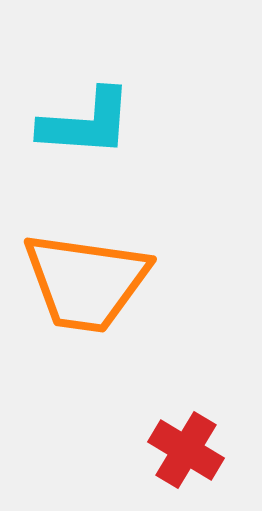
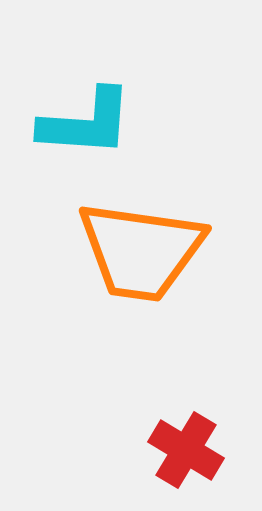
orange trapezoid: moved 55 px right, 31 px up
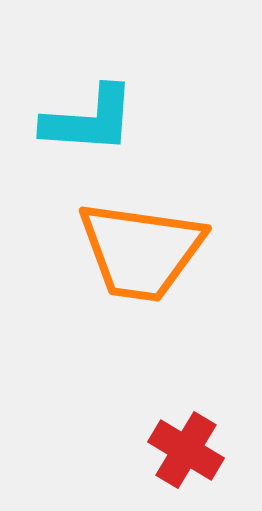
cyan L-shape: moved 3 px right, 3 px up
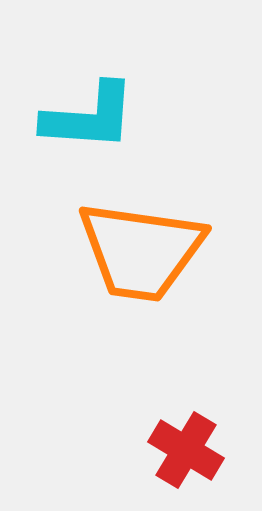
cyan L-shape: moved 3 px up
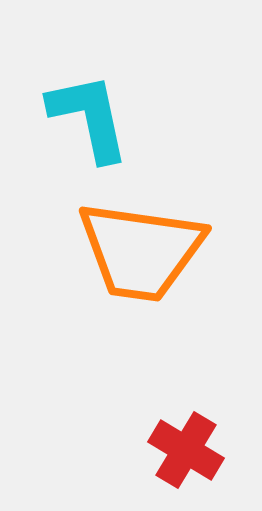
cyan L-shape: rotated 106 degrees counterclockwise
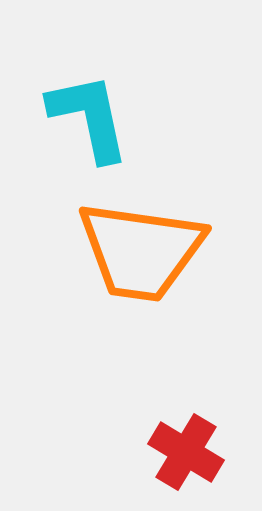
red cross: moved 2 px down
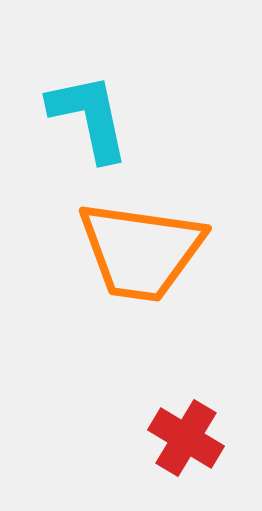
red cross: moved 14 px up
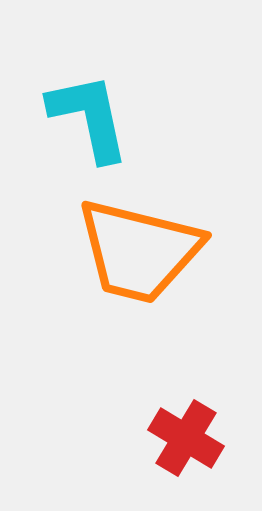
orange trapezoid: moved 2 px left; rotated 6 degrees clockwise
